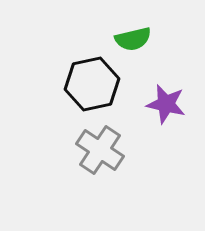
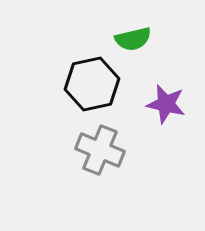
gray cross: rotated 12 degrees counterclockwise
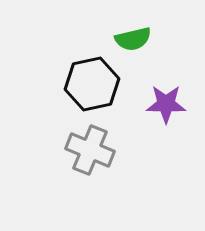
purple star: rotated 12 degrees counterclockwise
gray cross: moved 10 px left
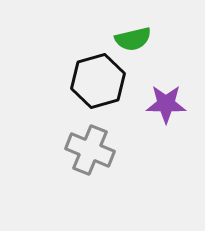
black hexagon: moved 6 px right, 3 px up; rotated 4 degrees counterclockwise
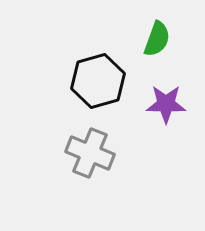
green semicircle: moved 24 px right; rotated 57 degrees counterclockwise
gray cross: moved 3 px down
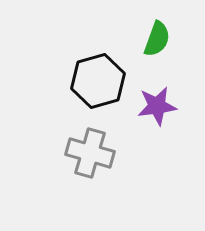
purple star: moved 9 px left, 2 px down; rotated 9 degrees counterclockwise
gray cross: rotated 6 degrees counterclockwise
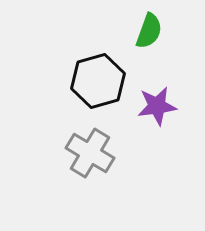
green semicircle: moved 8 px left, 8 px up
gray cross: rotated 15 degrees clockwise
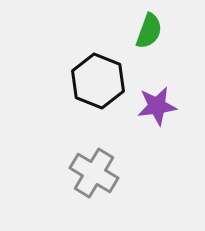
black hexagon: rotated 22 degrees counterclockwise
gray cross: moved 4 px right, 20 px down
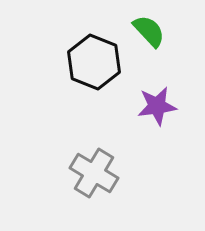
green semicircle: rotated 63 degrees counterclockwise
black hexagon: moved 4 px left, 19 px up
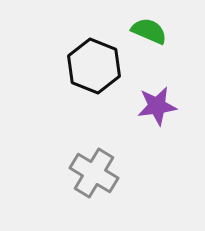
green semicircle: rotated 24 degrees counterclockwise
black hexagon: moved 4 px down
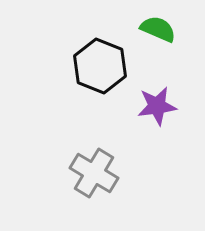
green semicircle: moved 9 px right, 2 px up
black hexagon: moved 6 px right
